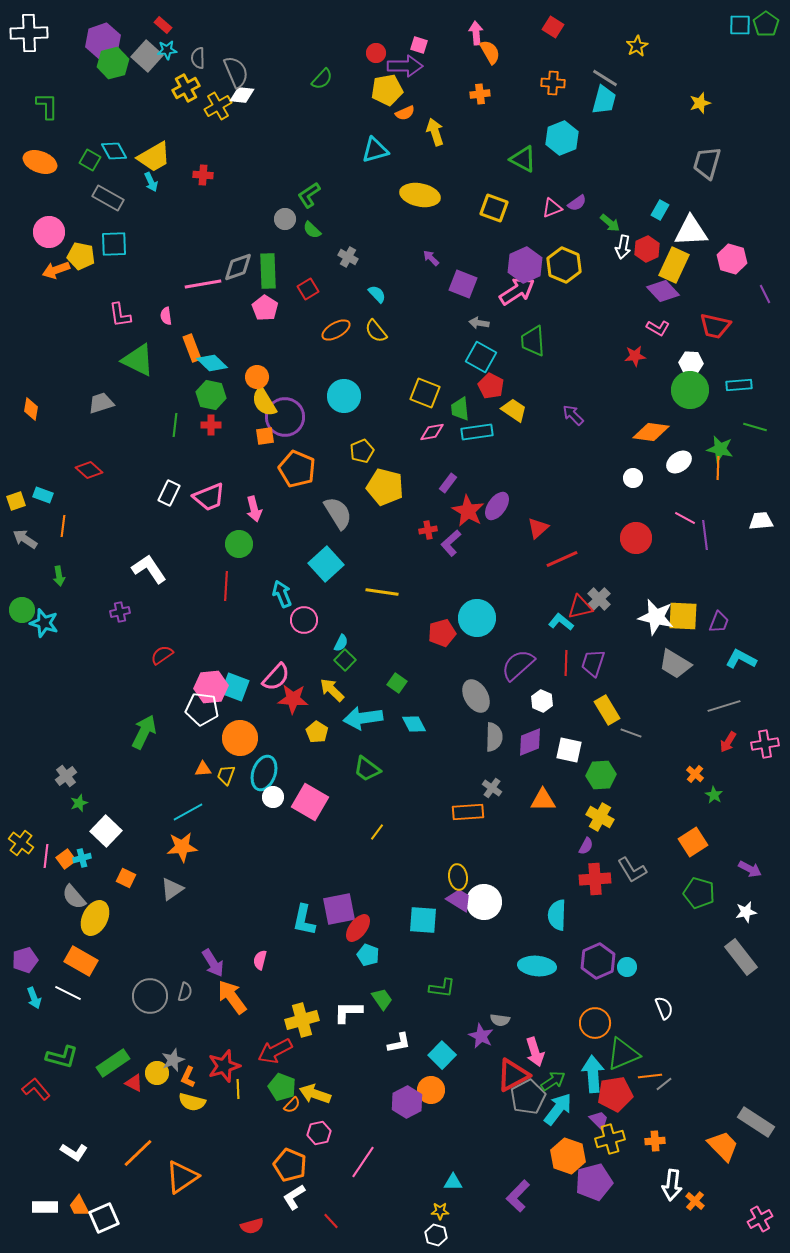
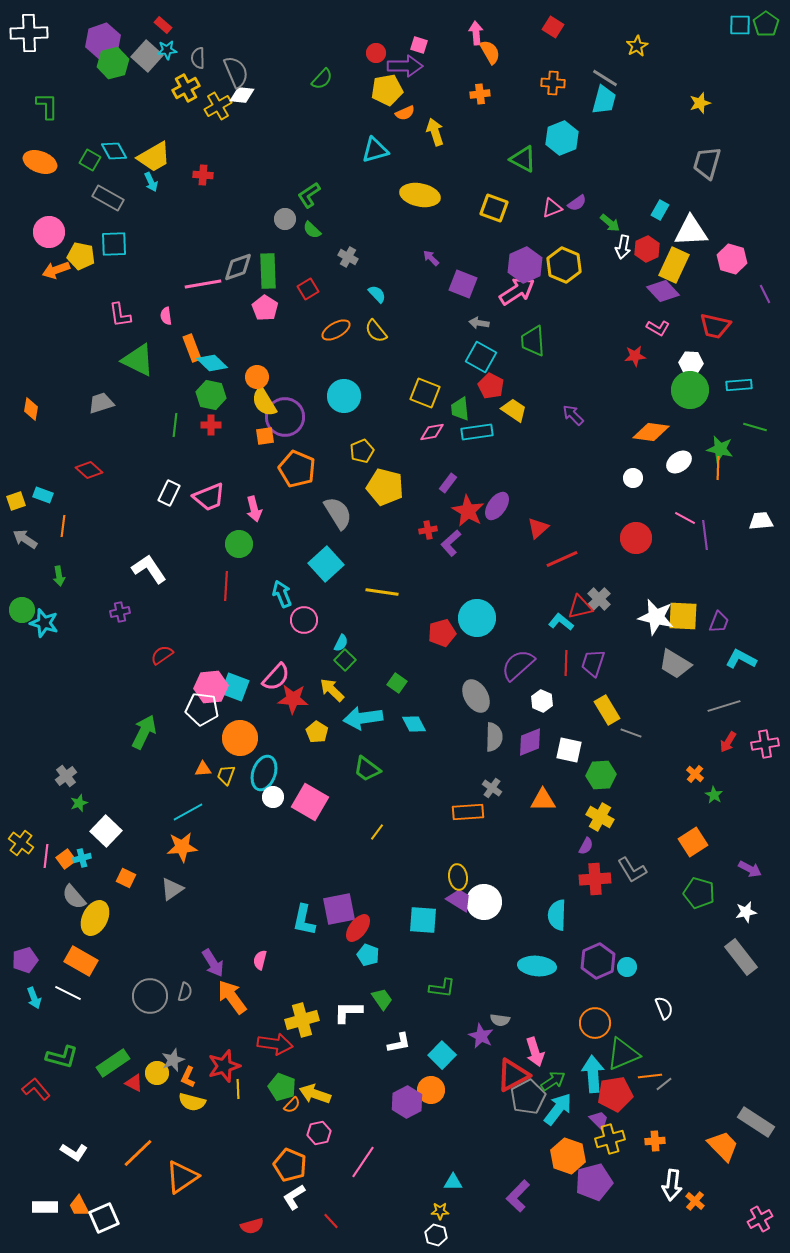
red arrow at (275, 1051): moved 7 px up; rotated 144 degrees counterclockwise
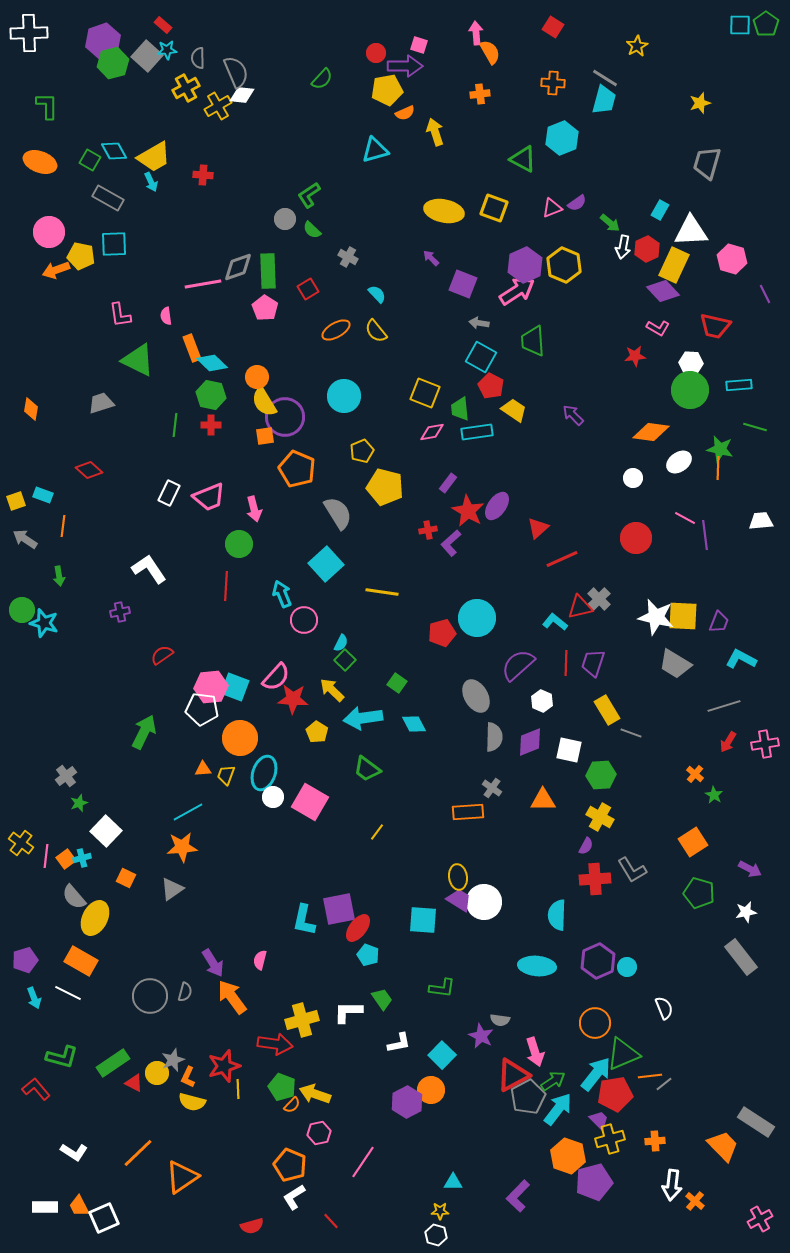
yellow ellipse at (420, 195): moved 24 px right, 16 px down
cyan L-shape at (561, 622): moved 6 px left
cyan arrow at (593, 1074): moved 3 px right; rotated 42 degrees clockwise
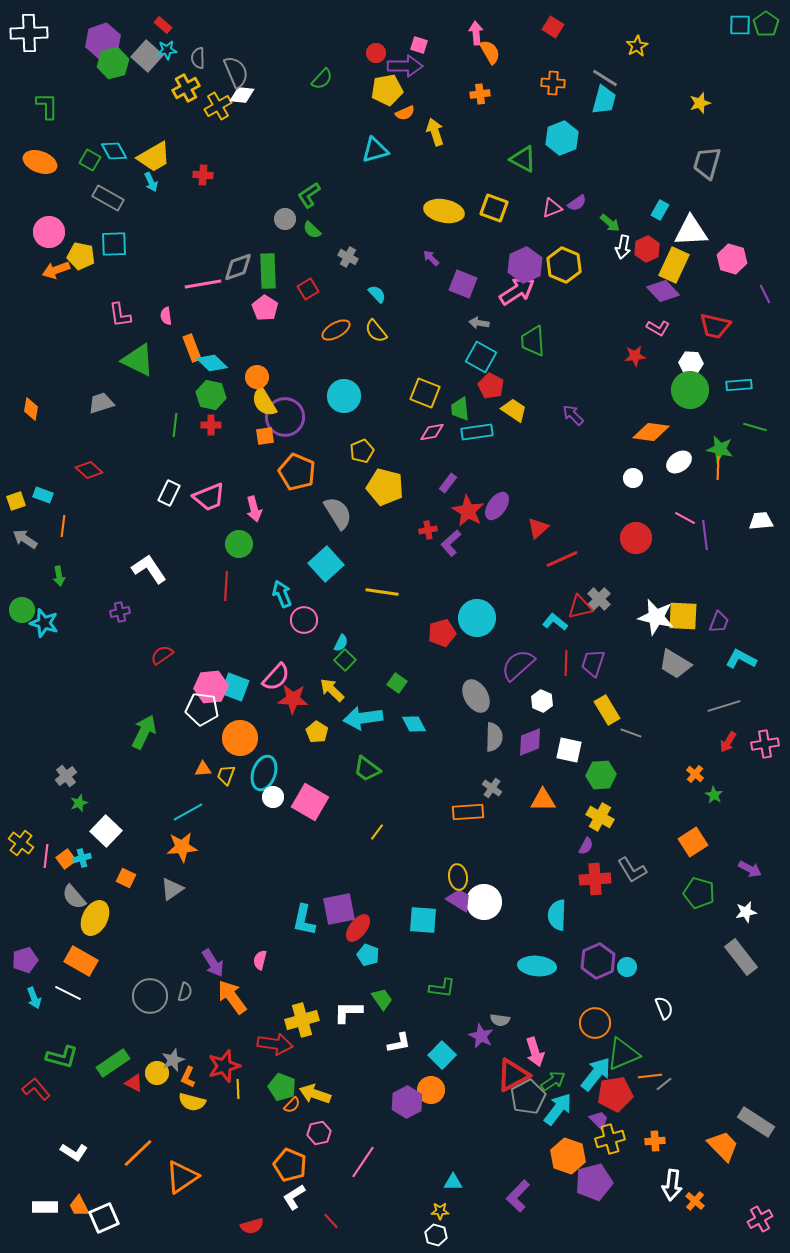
orange pentagon at (297, 469): moved 3 px down
